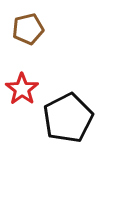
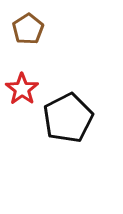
brown pentagon: rotated 20 degrees counterclockwise
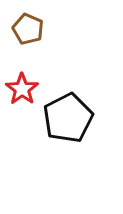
brown pentagon: rotated 16 degrees counterclockwise
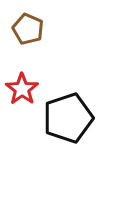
black pentagon: rotated 9 degrees clockwise
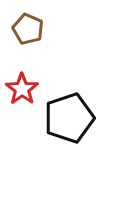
black pentagon: moved 1 px right
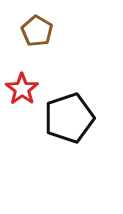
brown pentagon: moved 9 px right, 2 px down; rotated 8 degrees clockwise
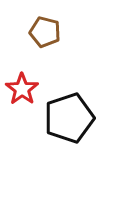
brown pentagon: moved 8 px right, 1 px down; rotated 16 degrees counterclockwise
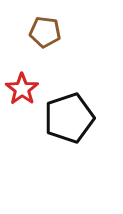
brown pentagon: rotated 8 degrees counterclockwise
